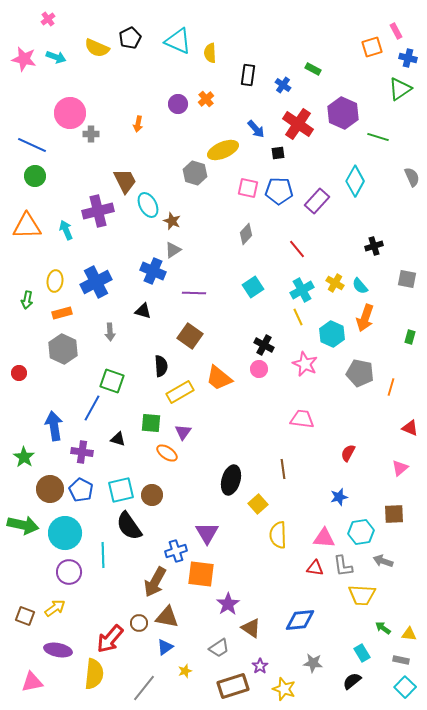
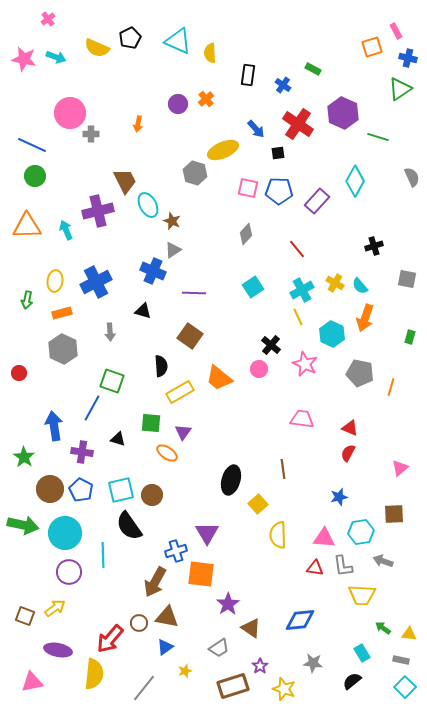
black cross at (264, 345): moved 7 px right; rotated 12 degrees clockwise
red triangle at (410, 428): moved 60 px left
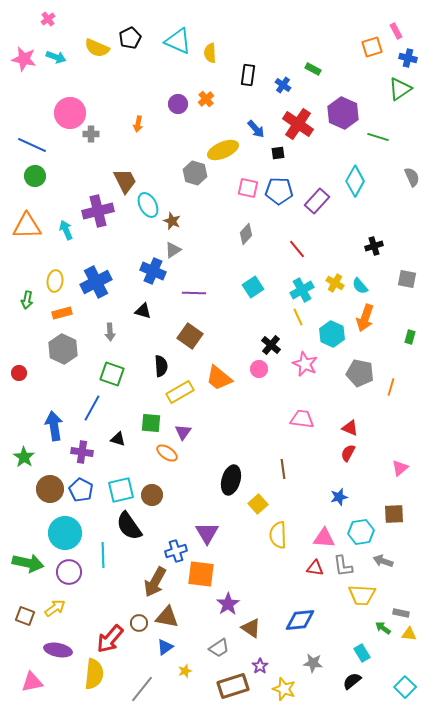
green square at (112, 381): moved 7 px up
green arrow at (23, 525): moved 5 px right, 38 px down
gray rectangle at (401, 660): moved 47 px up
gray line at (144, 688): moved 2 px left, 1 px down
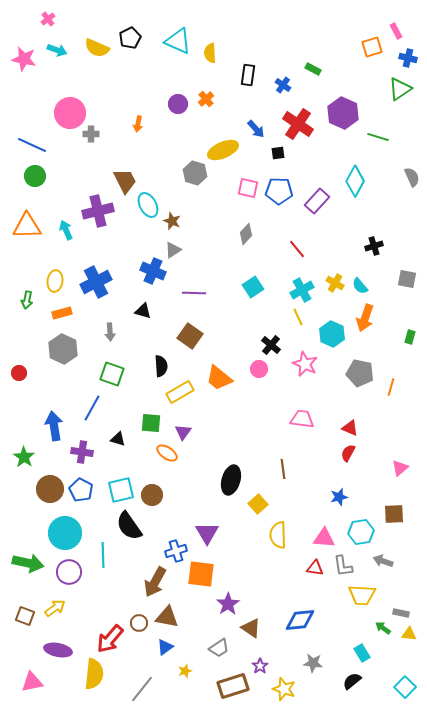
cyan arrow at (56, 57): moved 1 px right, 7 px up
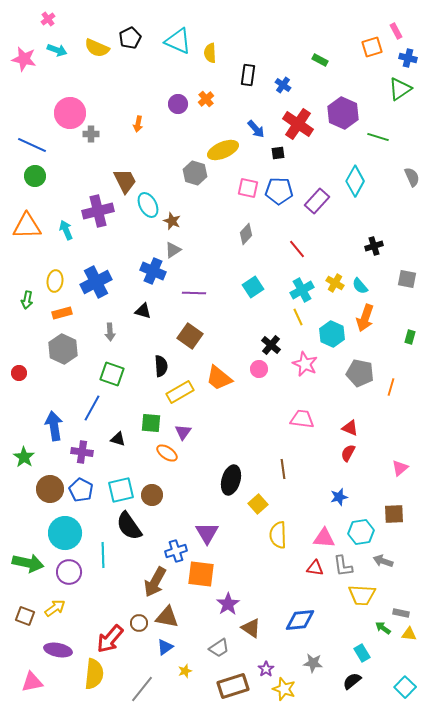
green rectangle at (313, 69): moved 7 px right, 9 px up
purple star at (260, 666): moved 6 px right, 3 px down
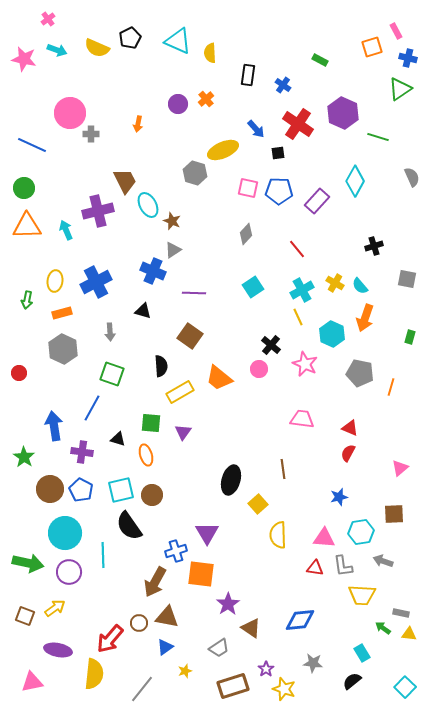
green circle at (35, 176): moved 11 px left, 12 px down
orange ellipse at (167, 453): moved 21 px left, 2 px down; rotated 40 degrees clockwise
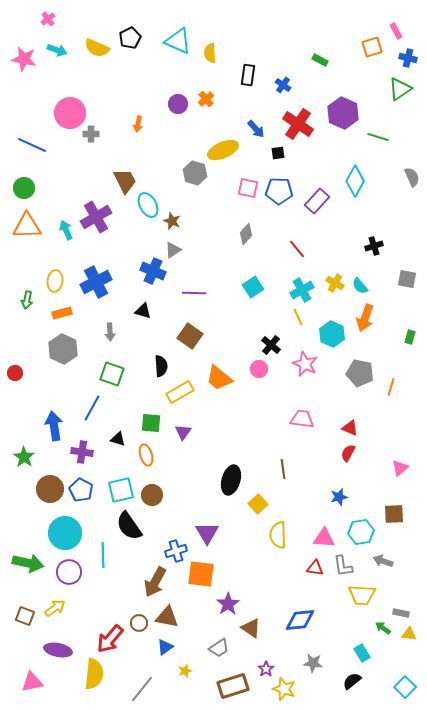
purple cross at (98, 211): moved 2 px left, 6 px down; rotated 16 degrees counterclockwise
red circle at (19, 373): moved 4 px left
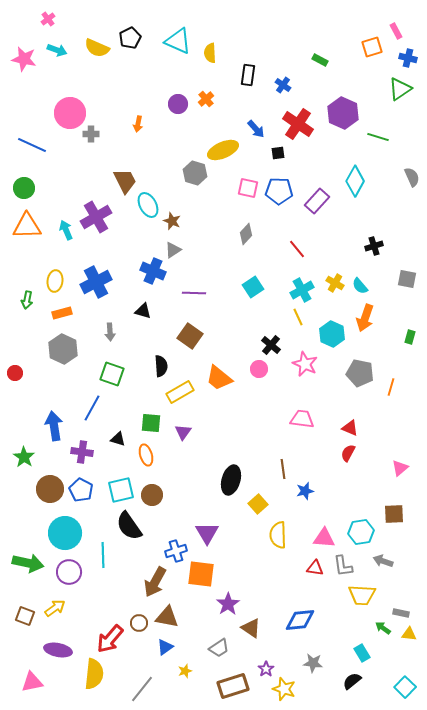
blue star at (339, 497): moved 34 px left, 6 px up
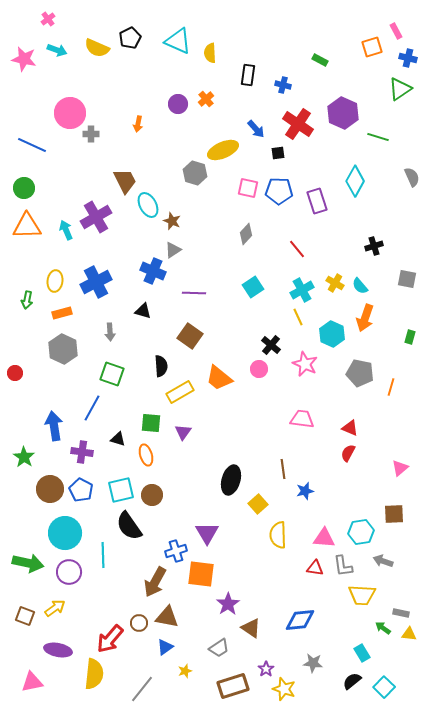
blue cross at (283, 85): rotated 21 degrees counterclockwise
purple rectangle at (317, 201): rotated 60 degrees counterclockwise
cyan square at (405, 687): moved 21 px left
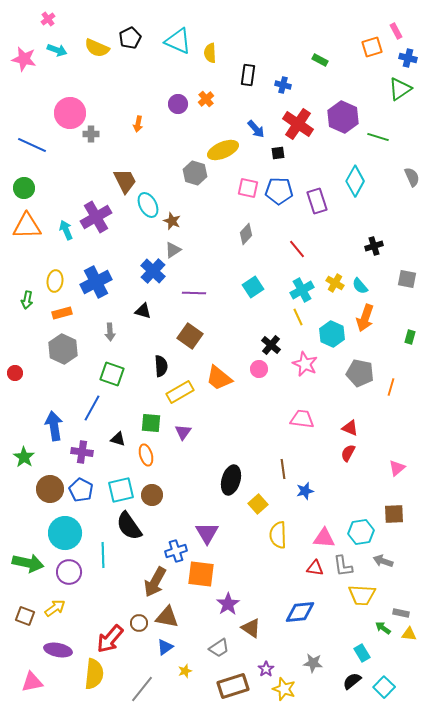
purple hexagon at (343, 113): moved 4 px down
blue cross at (153, 271): rotated 20 degrees clockwise
pink triangle at (400, 468): moved 3 px left
blue diamond at (300, 620): moved 8 px up
